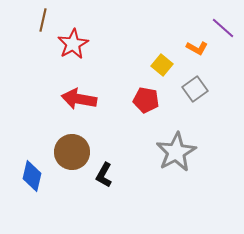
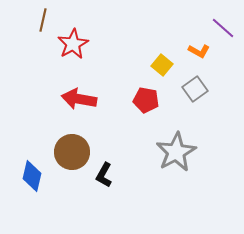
orange L-shape: moved 2 px right, 3 px down
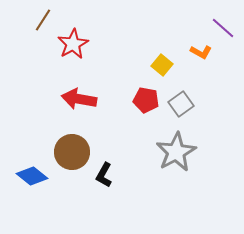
brown line: rotated 20 degrees clockwise
orange L-shape: moved 2 px right, 1 px down
gray square: moved 14 px left, 15 px down
blue diamond: rotated 64 degrees counterclockwise
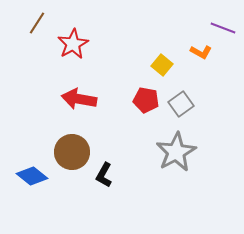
brown line: moved 6 px left, 3 px down
purple line: rotated 20 degrees counterclockwise
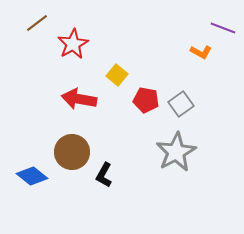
brown line: rotated 20 degrees clockwise
yellow square: moved 45 px left, 10 px down
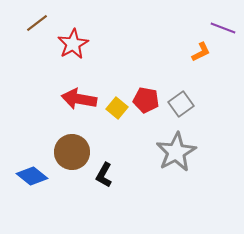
orange L-shape: rotated 55 degrees counterclockwise
yellow square: moved 33 px down
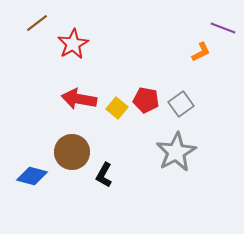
blue diamond: rotated 24 degrees counterclockwise
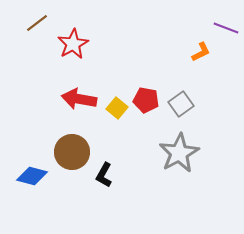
purple line: moved 3 px right
gray star: moved 3 px right, 1 px down
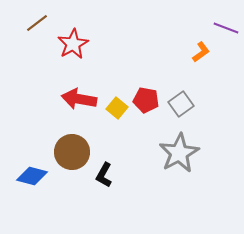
orange L-shape: rotated 10 degrees counterclockwise
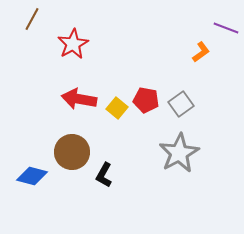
brown line: moved 5 px left, 4 px up; rotated 25 degrees counterclockwise
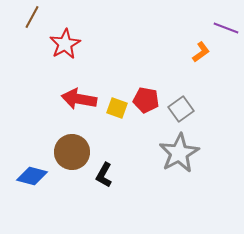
brown line: moved 2 px up
red star: moved 8 px left
gray square: moved 5 px down
yellow square: rotated 20 degrees counterclockwise
